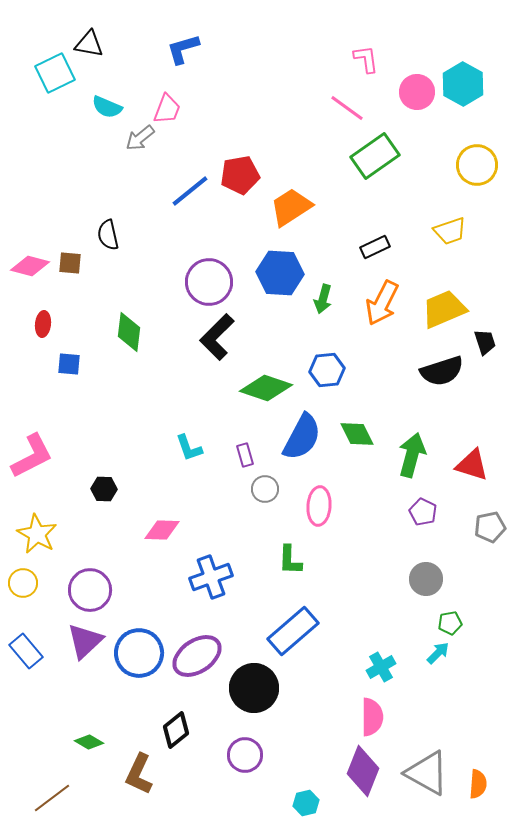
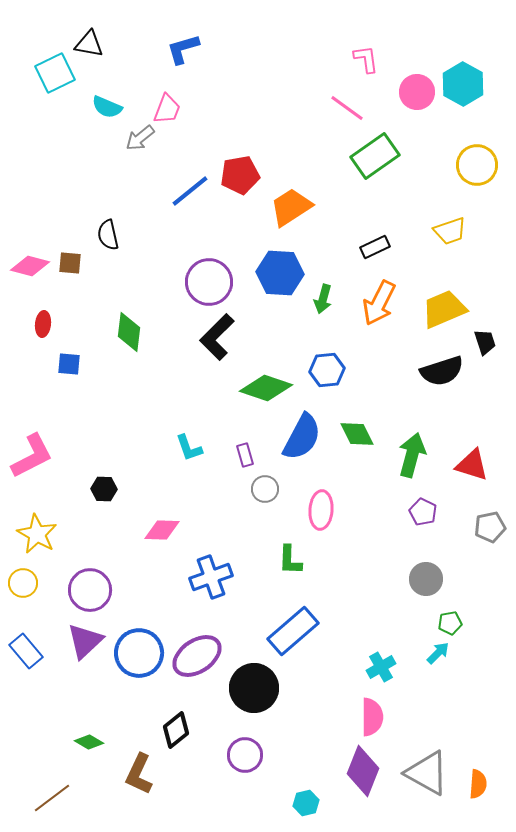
orange arrow at (382, 303): moved 3 px left
pink ellipse at (319, 506): moved 2 px right, 4 px down
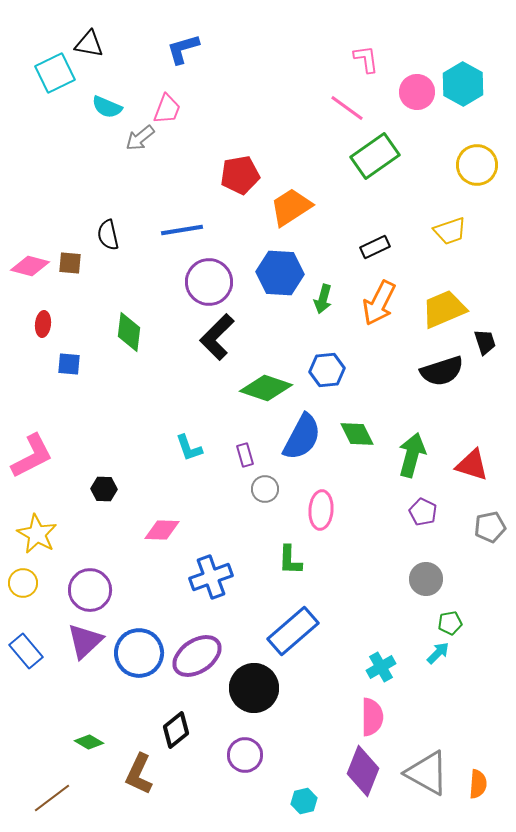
blue line at (190, 191): moved 8 px left, 39 px down; rotated 30 degrees clockwise
cyan hexagon at (306, 803): moved 2 px left, 2 px up
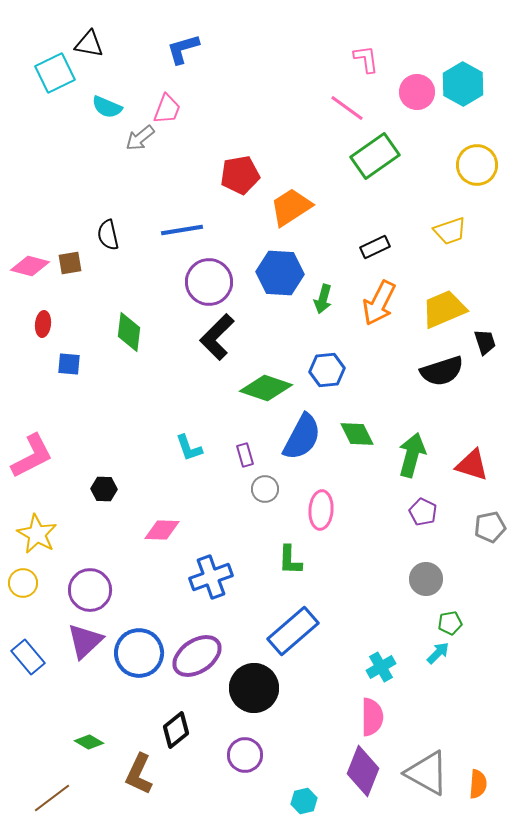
brown square at (70, 263): rotated 15 degrees counterclockwise
blue rectangle at (26, 651): moved 2 px right, 6 px down
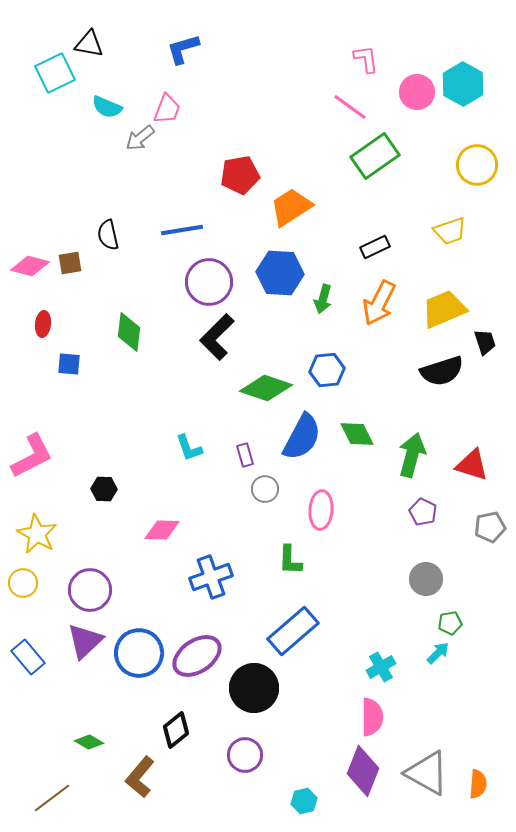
pink line at (347, 108): moved 3 px right, 1 px up
brown L-shape at (139, 774): moved 1 px right, 3 px down; rotated 15 degrees clockwise
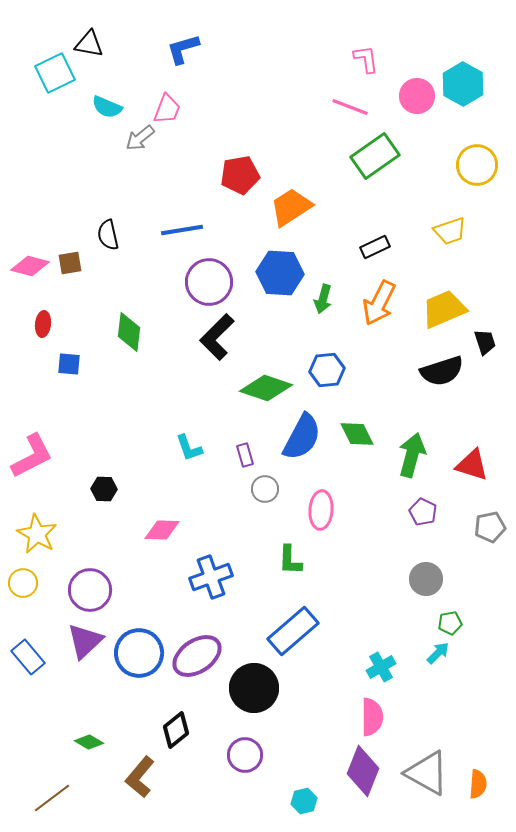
pink circle at (417, 92): moved 4 px down
pink line at (350, 107): rotated 15 degrees counterclockwise
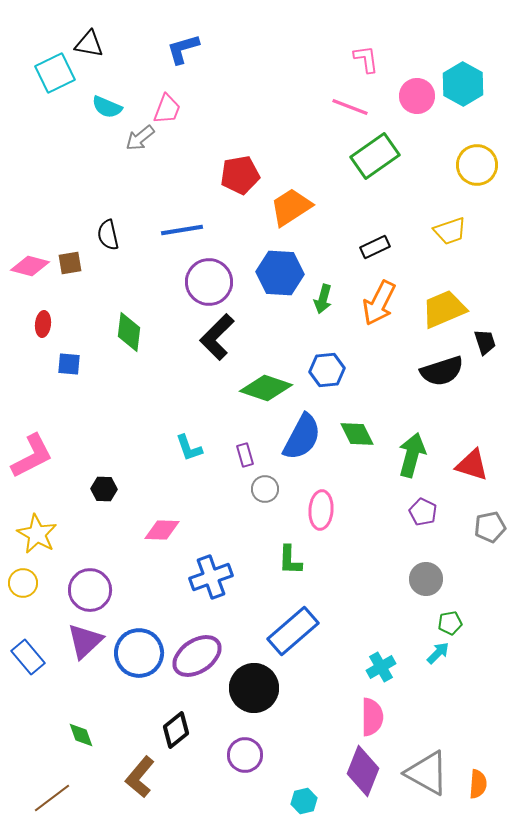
green diamond at (89, 742): moved 8 px left, 7 px up; rotated 40 degrees clockwise
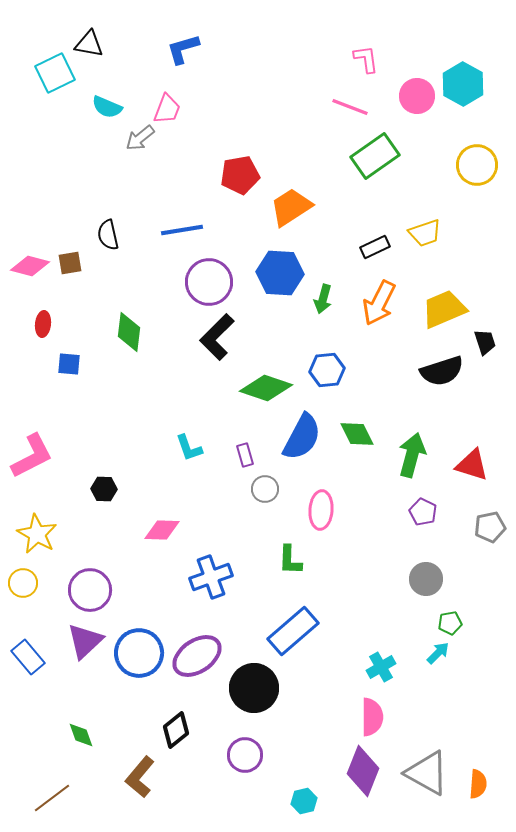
yellow trapezoid at (450, 231): moved 25 px left, 2 px down
